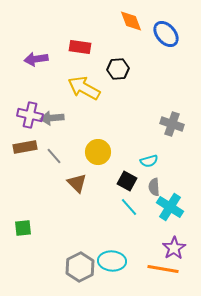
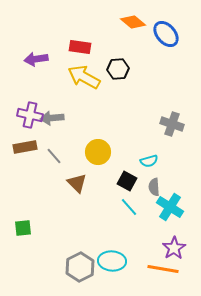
orange diamond: moved 2 px right, 1 px down; rotated 30 degrees counterclockwise
yellow arrow: moved 11 px up
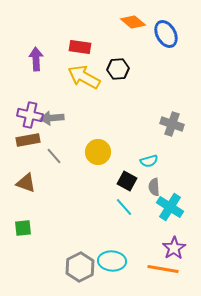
blue ellipse: rotated 12 degrees clockwise
purple arrow: rotated 95 degrees clockwise
brown rectangle: moved 3 px right, 7 px up
brown triangle: moved 51 px left; rotated 25 degrees counterclockwise
cyan line: moved 5 px left
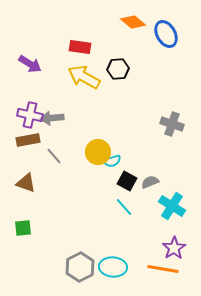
purple arrow: moved 6 px left, 5 px down; rotated 125 degrees clockwise
cyan semicircle: moved 37 px left
gray semicircle: moved 4 px left, 5 px up; rotated 72 degrees clockwise
cyan cross: moved 2 px right, 1 px up
cyan ellipse: moved 1 px right, 6 px down
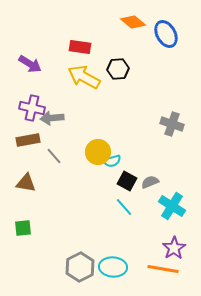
purple cross: moved 2 px right, 7 px up
brown triangle: rotated 10 degrees counterclockwise
